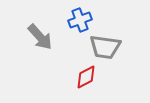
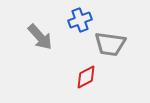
gray trapezoid: moved 5 px right, 3 px up
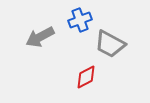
gray arrow: rotated 104 degrees clockwise
gray trapezoid: rotated 20 degrees clockwise
